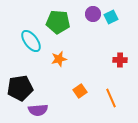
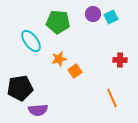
orange square: moved 5 px left, 20 px up
orange line: moved 1 px right
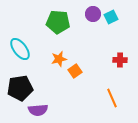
cyan ellipse: moved 11 px left, 8 px down
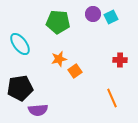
cyan ellipse: moved 5 px up
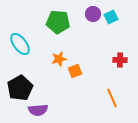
orange square: rotated 16 degrees clockwise
black pentagon: rotated 20 degrees counterclockwise
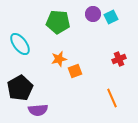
red cross: moved 1 px left, 1 px up; rotated 24 degrees counterclockwise
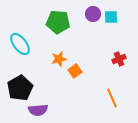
cyan square: rotated 24 degrees clockwise
orange square: rotated 16 degrees counterclockwise
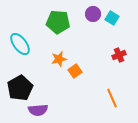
cyan square: moved 1 px right, 1 px down; rotated 32 degrees clockwise
red cross: moved 4 px up
